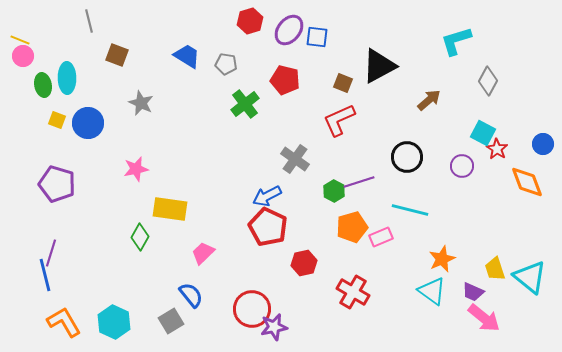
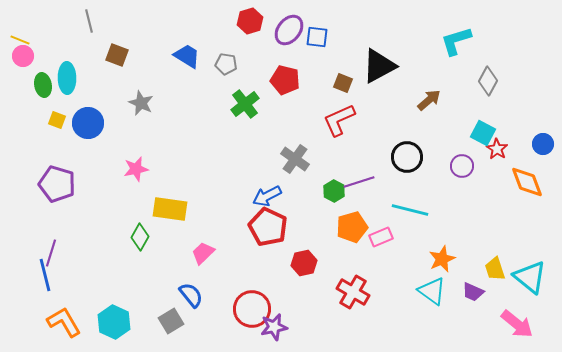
pink arrow at (484, 318): moved 33 px right, 6 px down
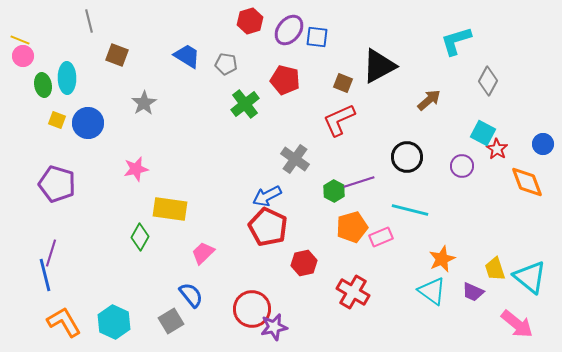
gray star at (141, 103): moved 3 px right; rotated 15 degrees clockwise
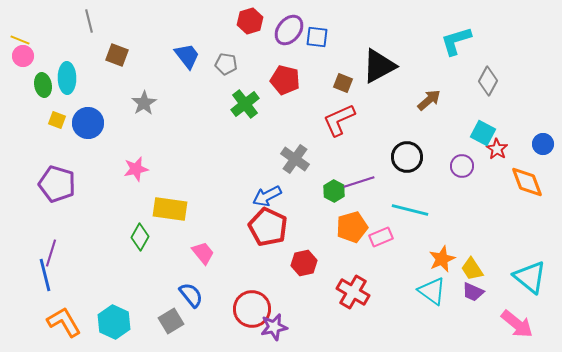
blue trapezoid at (187, 56): rotated 20 degrees clockwise
pink trapezoid at (203, 253): rotated 95 degrees clockwise
yellow trapezoid at (495, 269): moved 23 px left; rotated 15 degrees counterclockwise
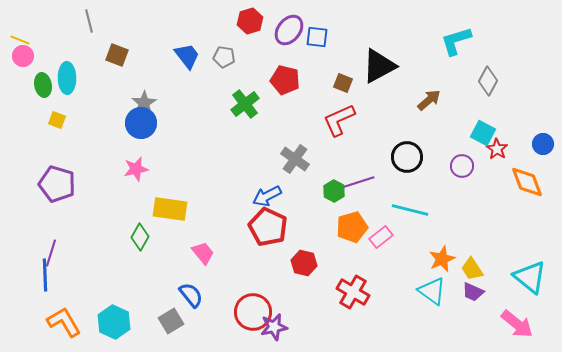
gray pentagon at (226, 64): moved 2 px left, 7 px up
blue circle at (88, 123): moved 53 px right
pink rectangle at (381, 237): rotated 15 degrees counterclockwise
red hexagon at (304, 263): rotated 25 degrees clockwise
blue line at (45, 275): rotated 12 degrees clockwise
red circle at (252, 309): moved 1 px right, 3 px down
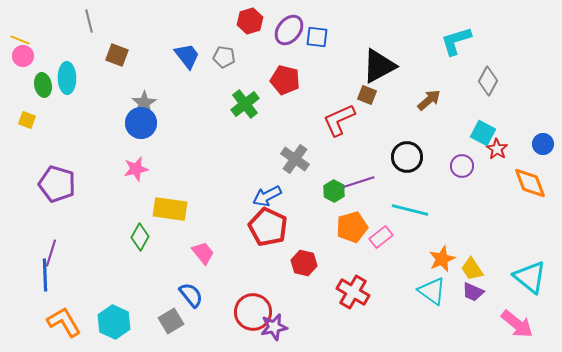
brown square at (343, 83): moved 24 px right, 12 px down
yellow square at (57, 120): moved 30 px left
orange diamond at (527, 182): moved 3 px right, 1 px down
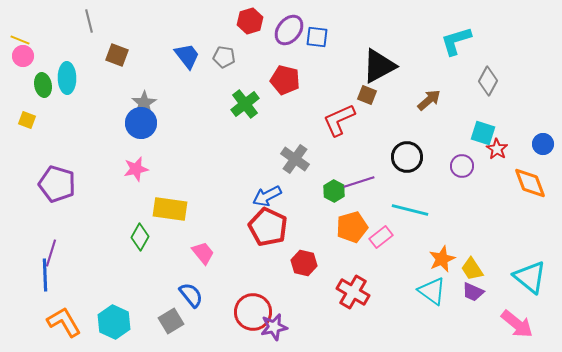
cyan square at (483, 133): rotated 10 degrees counterclockwise
